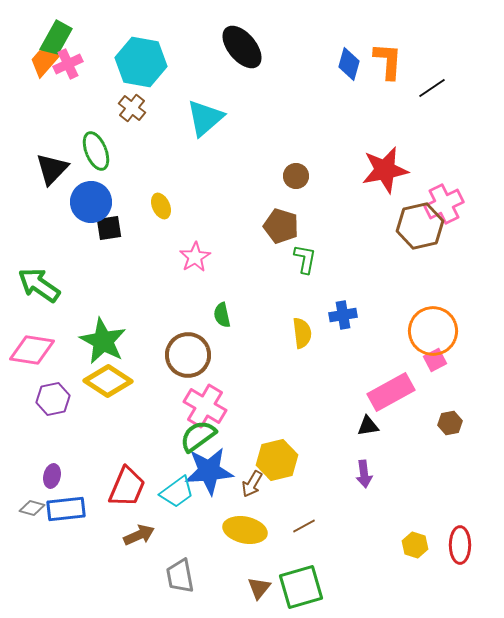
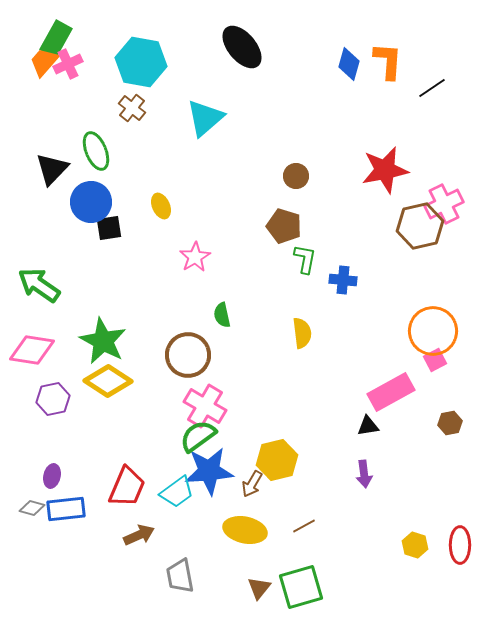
brown pentagon at (281, 226): moved 3 px right
blue cross at (343, 315): moved 35 px up; rotated 16 degrees clockwise
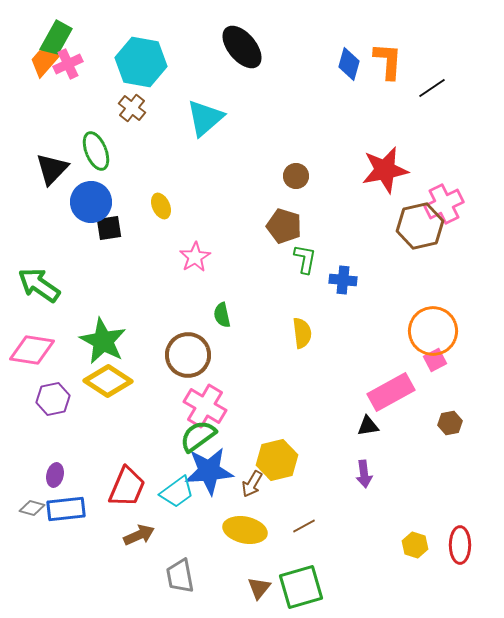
purple ellipse at (52, 476): moved 3 px right, 1 px up
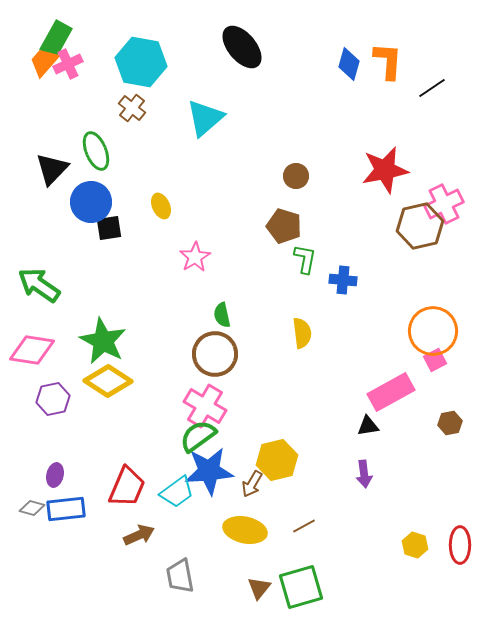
brown circle at (188, 355): moved 27 px right, 1 px up
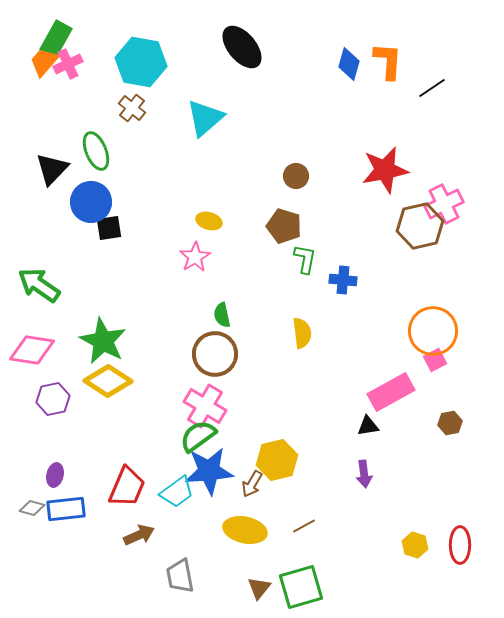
yellow ellipse at (161, 206): moved 48 px right, 15 px down; rotated 50 degrees counterclockwise
